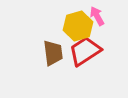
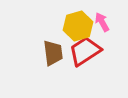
pink arrow: moved 5 px right, 6 px down
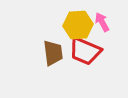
yellow hexagon: moved 1 px up; rotated 12 degrees clockwise
red trapezoid: rotated 124 degrees counterclockwise
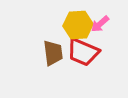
pink arrow: moved 2 px left, 2 px down; rotated 102 degrees counterclockwise
red trapezoid: moved 2 px left, 1 px down
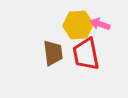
pink arrow: rotated 60 degrees clockwise
red trapezoid: moved 3 px right, 2 px down; rotated 56 degrees clockwise
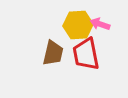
brown trapezoid: rotated 20 degrees clockwise
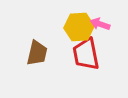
yellow hexagon: moved 1 px right, 2 px down
brown trapezoid: moved 16 px left
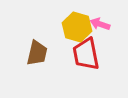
yellow hexagon: moved 2 px left; rotated 20 degrees clockwise
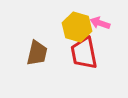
pink arrow: moved 1 px up
red trapezoid: moved 2 px left, 1 px up
